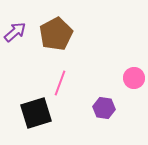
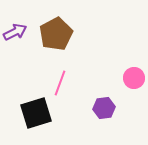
purple arrow: rotated 15 degrees clockwise
purple hexagon: rotated 15 degrees counterclockwise
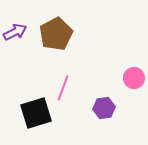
pink line: moved 3 px right, 5 px down
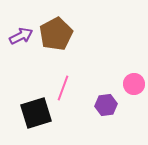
purple arrow: moved 6 px right, 4 px down
pink circle: moved 6 px down
purple hexagon: moved 2 px right, 3 px up
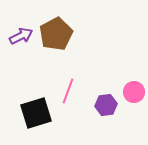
pink circle: moved 8 px down
pink line: moved 5 px right, 3 px down
